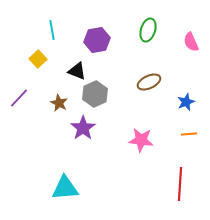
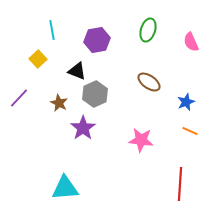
brown ellipse: rotated 60 degrees clockwise
orange line: moved 1 px right, 3 px up; rotated 28 degrees clockwise
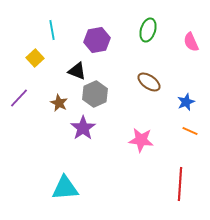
yellow square: moved 3 px left, 1 px up
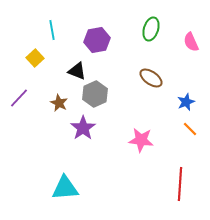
green ellipse: moved 3 px right, 1 px up
brown ellipse: moved 2 px right, 4 px up
orange line: moved 2 px up; rotated 21 degrees clockwise
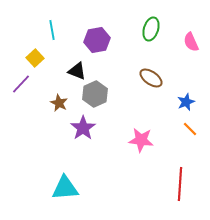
purple line: moved 2 px right, 14 px up
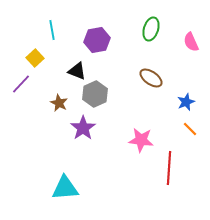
red line: moved 11 px left, 16 px up
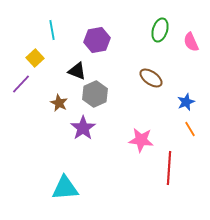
green ellipse: moved 9 px right, 1 px down
orange line: rotated 14 degrees clockwise
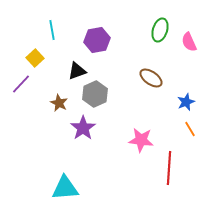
pink semicircle: moved 2 px left
black triangle: rotated 42 degrees counterclockwise
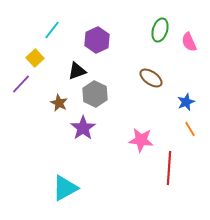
cyan line: rotated 48 degrees clockwise
purple hexagon: rotated 15 degrees counterclockwise
gray hexagon: rotated 10 degrees counterclockwise
cyan triangle: rotated 24 degrees counterclockwise
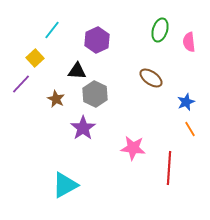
pink semicircle: rotated 18 degrees clockwise
black triangle: rotated 24 degrees clockwise
brown star: moved 3 px left, 4 px up
pink star: moved 8 px left, 8 px down
cyan triangle: moved 3 px up
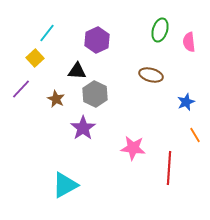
cyan line: moved 5 px left, 3 px down
brown ellipse: moved 3 px up; rotated 20 degrees counterclockwise
purple line: moved 5 px down
orange line: moved 5 px right, 6 px down
